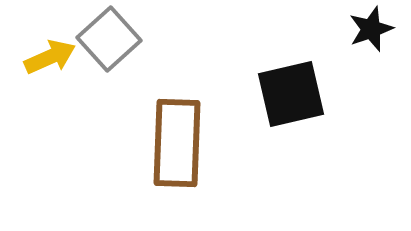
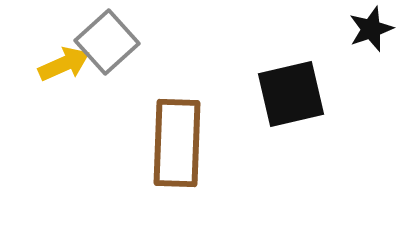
gray square: moved 2 px left, 3 px down
yellow arrow: moved 14 px right, 7 px down
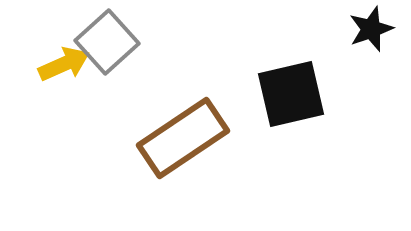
brown rectangle: moved 6 px right, 5 px up; rotated 54 degrees clockwise
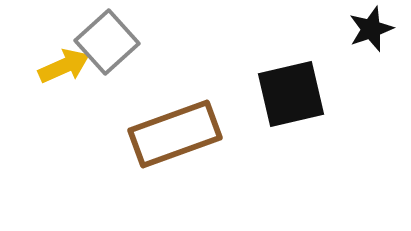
yellow arrow: moved 2 px down
brown rectangle: moved 8 px left, 4 px up; rotated 14 degrees clockwise
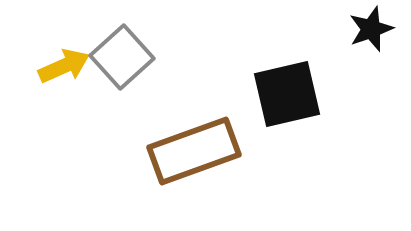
gray square: moved 15 px right, 15 px down
black square: moved 4 px left
brown rectangle: moved 19 px right, 17 px down
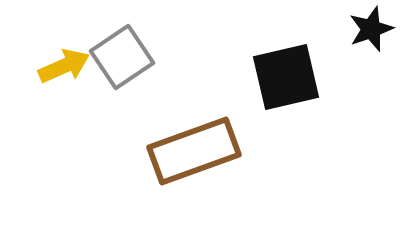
gray square: rotated 8 degrees clockwise
black square: moved 1 px left, 17 px up
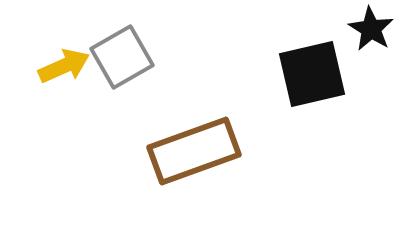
black star: rotated 21 degrees counterclockwise
gray square: rotated 4 degrees clockwise
black square: moved 26 px right, 3 px up
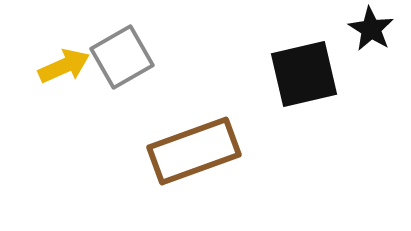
black square: moved 8 px left
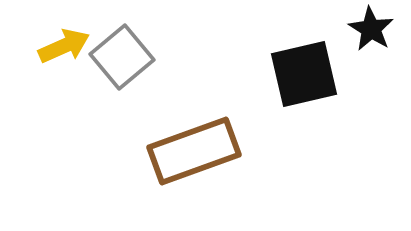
gray square: rotated 10 degrees counterclockwise
yellow arrow: moved 20 px up
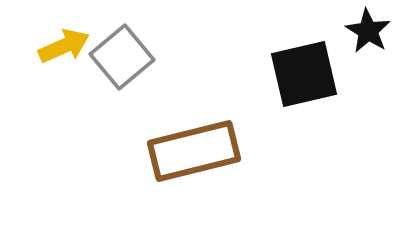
black star: moved 3 px left, 2 px down
brown rectangle: rotated 6 degrees clockwise
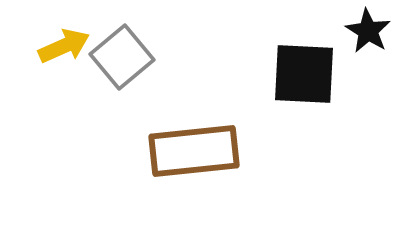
black square: rotated 16 degrees clockwise
brown rectangle: rotated 8 degrees clockwise
